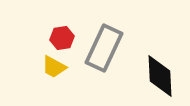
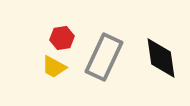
gray rectangle: moved 9 px down
black diamond: moved 1 px right, 18 px up; rotated 6 degrees counterclockwise
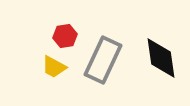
red hexagon: moved 3 px right, 2 px up
gray rectangle: moved 1 px left, 3 px down
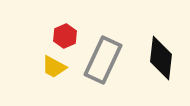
red hexagon: rotated 15 degrees counterclockwise
black diamond: rotated 15 degrees clockwise
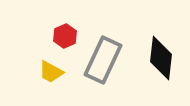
yellow trapezoid: moved 3 px left, 5 px down
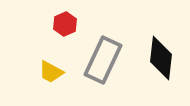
red hexagon: moved 12 px up
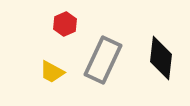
yellow trapezoid: moved 1 px right
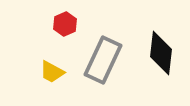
black diamond: moved 5 px up
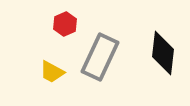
black diamond: moved 2 px right
gray rectangle: moved 3 px left, 3 px up
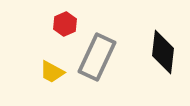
black diamond: moved 1 px up
gray rectangle: moved 3 px left
